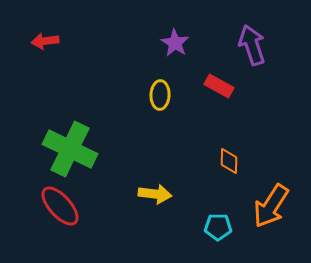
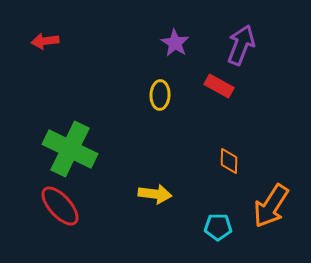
purple arrow: moved 11 px left; rotated 39 degrees clockwise
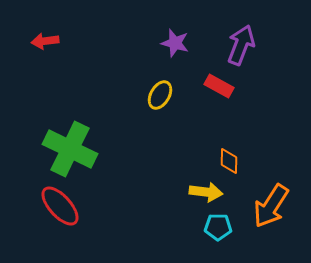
purple star: rotated 16 degrees counterclockwise
yellow ellipse: rotated 28 degrees clockwise
yellow arrow: moved 51 px right, 2 px up
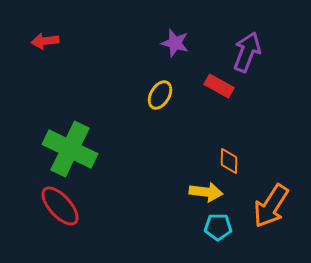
purple arrow: moved 6 px right, 7 px down
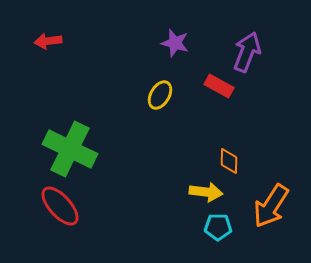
red arrow: moved 3 px right
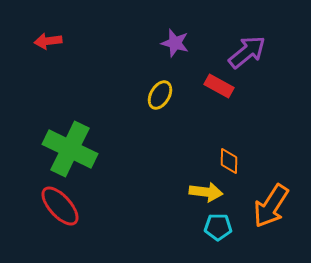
purple arrow: rotated 30 degrees clockwise
